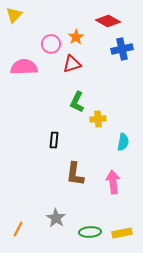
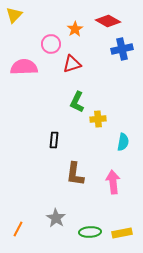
orange star: moved 1 px left, 8 px up
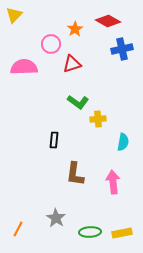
green L-shape: moved 1 px right; rotated 80 degrees counterclockwise
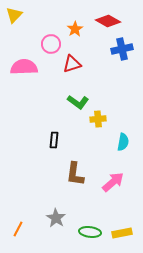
pink arrow: rotated 55 degrees clockwise
green ellipse: rotated 10 degrees clockwise
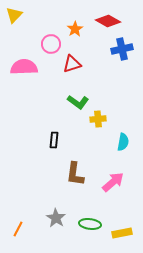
green ellipse: moved 8 px up
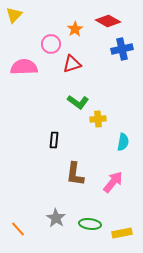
pink arrow: rotated 10 degrees counterclockwise
orange line: rotated 70 degrees counterclockwise
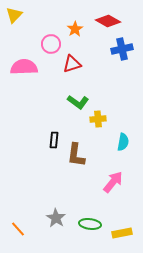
brown L-shape: moved 1 px right, 19 px up
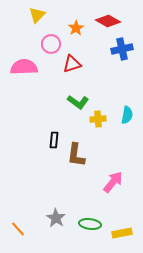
yellow triangle: moved 23 px right
orange star: moved 1 px right, 1 px up
cyan semicircle: moved 4 px right, 27 px up
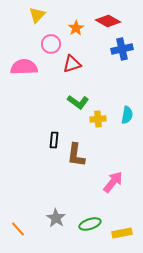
green ellipse: rotated 25 degrees counterclockwise
